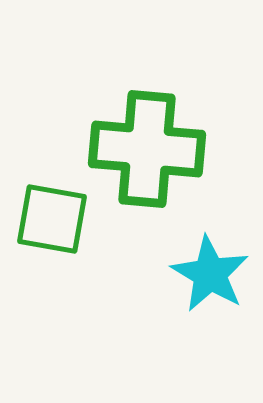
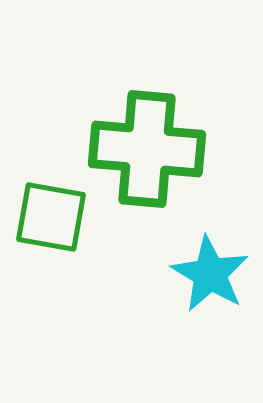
green square: moved 1 px left, 2 px up
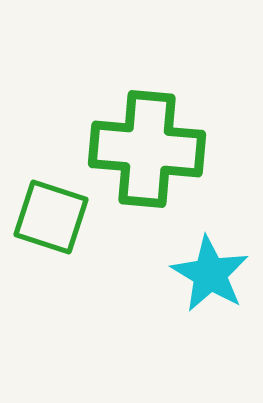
green square: rotated 8 degrees clockwise
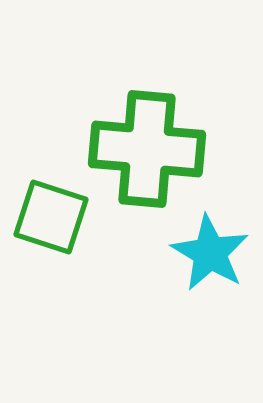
cyan star: moved 21 px up
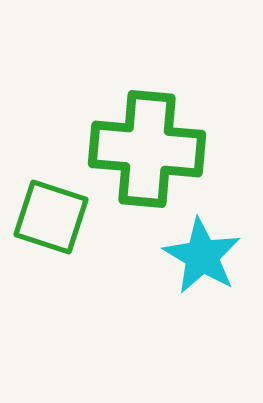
cyan star: moved 8 px left, 3 px down
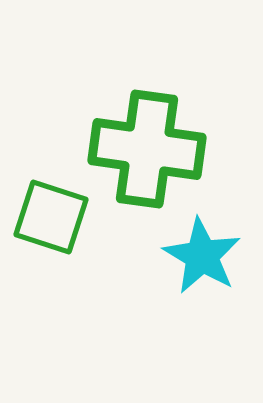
green cross: rotated 3 degrees clockwise
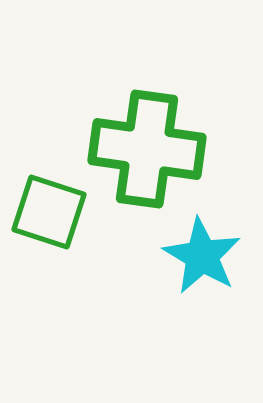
green square: moved 2 px left, 5 px up
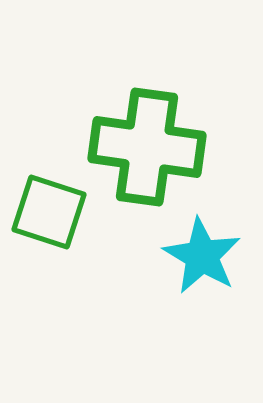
green cross: moved 2 px up
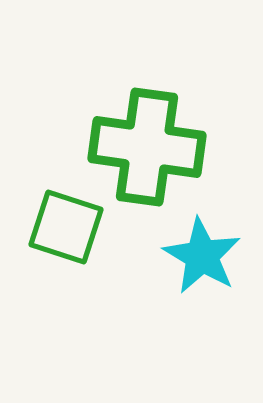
green square: moved 17 px right, 15 px down
